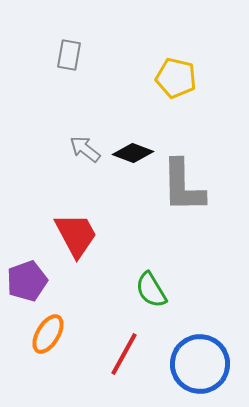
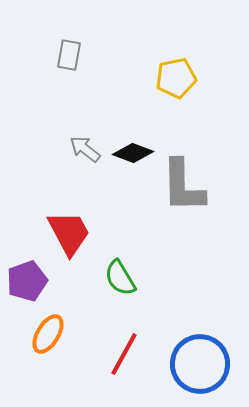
yellow pentagon: rotated 24 degrees counterclockwise
red trapezoid: moved 7 px left, 2 px up
green semicircle: moved 31 px left, 12 px up
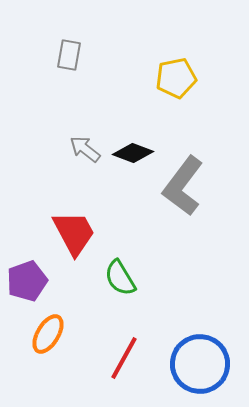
gray L-shape: rotated 38 degrees clockwise
red trapezoid: moved 5 px right
red line: moved 4 px down
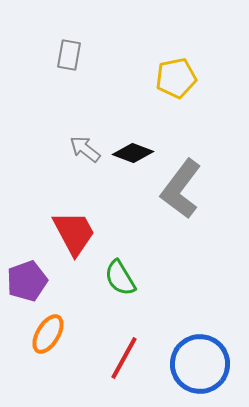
gray L-shape: moved 2 px left, 3 px down
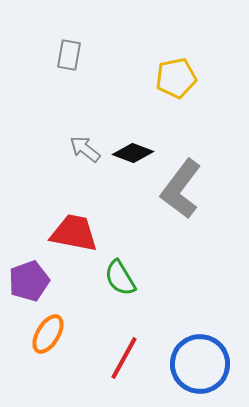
red trapezoid: rotated 51 degrees counterclockwise
purple pentagon: moved 2 px right
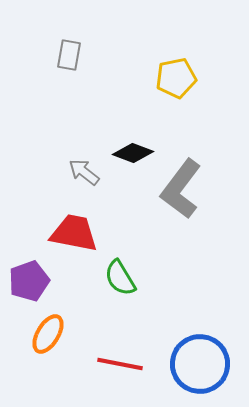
gray arrow: moved 1 px left, 23 px down
red line: moved 4 px left, 6 px down; rotated 72 degrees clockwise
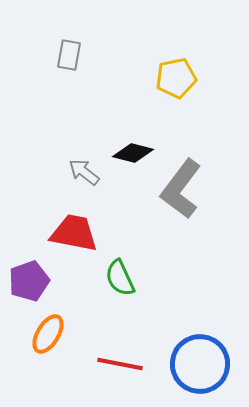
black diamond: rotated 6 degrees counterclockwise
green semicircle: rotated 6 degrees clockwise
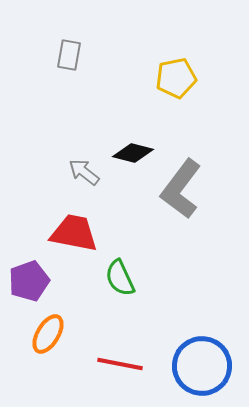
blue circle: moved 2 px right, 2 px down
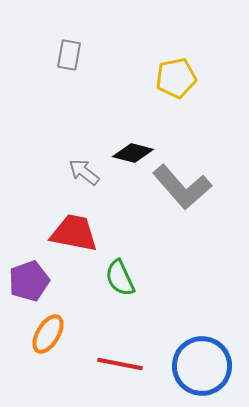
gray L-shape: moved 1 px right, 2 px up; rotated 78 degrees counterclockwise
